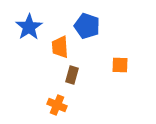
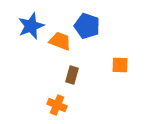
blue star: moved 2 px right, 1 px up; rotated 12 degrees clockwise
orange trapezoid: moved 6 px up; rotated 115 degrees clockwise
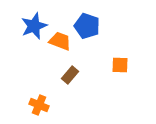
blue star: moved 3 px right
brown rectangle: moved 2 px left; rotated 24 degrees clockwise
orange cross: moved 18 px left
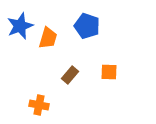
blue star: moved 14 px left
orange trapezoid: moved 12 px left, 3 px up; rotated 85 degrees clockwise
orange square: moved 11 px left, 7 px down
orange cross: rotated 12 degrees counterclockwise
